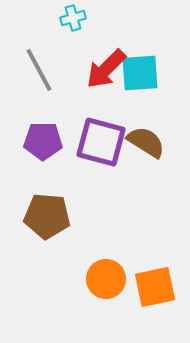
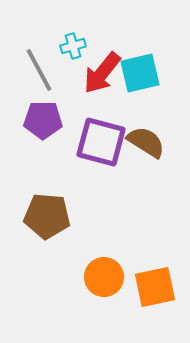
cyan cross: moved 28 px down
red arrow: moved 4 px left, 4 px down; rotated 6 degrees counterclockwise
cyan square: rotated 9 degrees counterclockwise
purple pentagon: moved 21 px up
orange circle: moved 2 px left, 2 px up
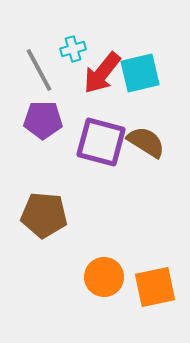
cyan cross: moved 3 px down
brown pentagon: moved 3 px left, 1 px up
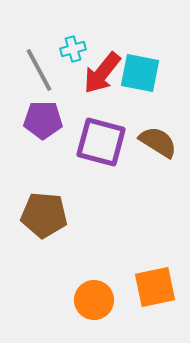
cyan square: rotated 24 degrees clockwise
brown semicircle: moved 12 px right
orange circle: moved 10 px left, 23 px down
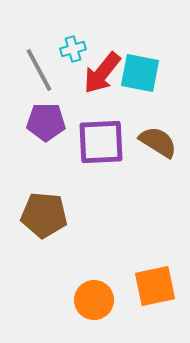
purple pentagon: moved 3 px right, 2 px down
purple square: rotated 18 degrees counterclockwise
orange square: moved 1 px up
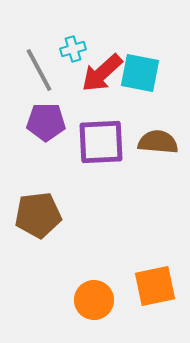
red arrow: rotated 9 degrees clockwise
brown semicircle: rotated 27 degrees counterclockwise
brown pentagon: moved 6 px left; rotated 12 degrees counterclockwise
